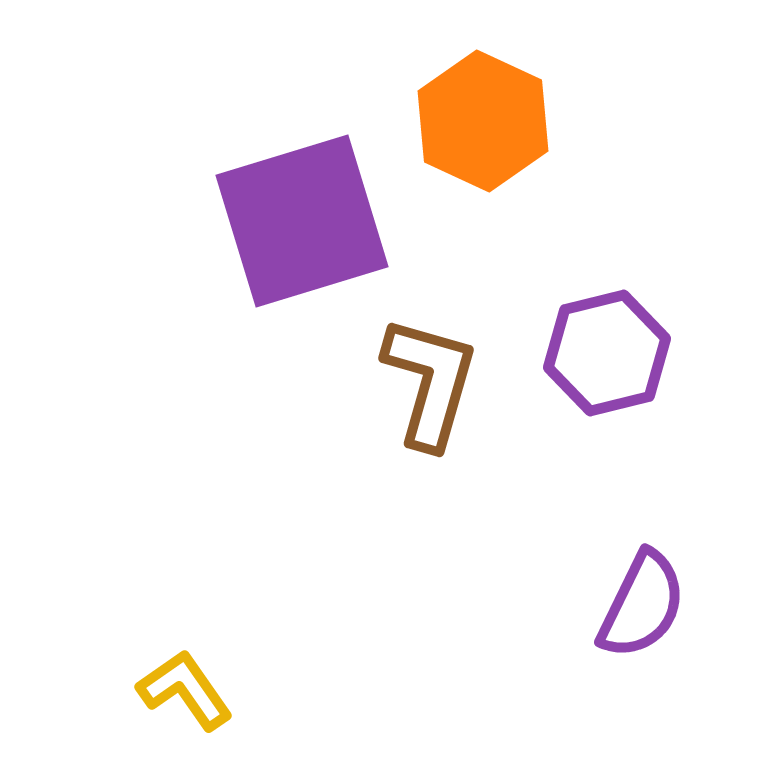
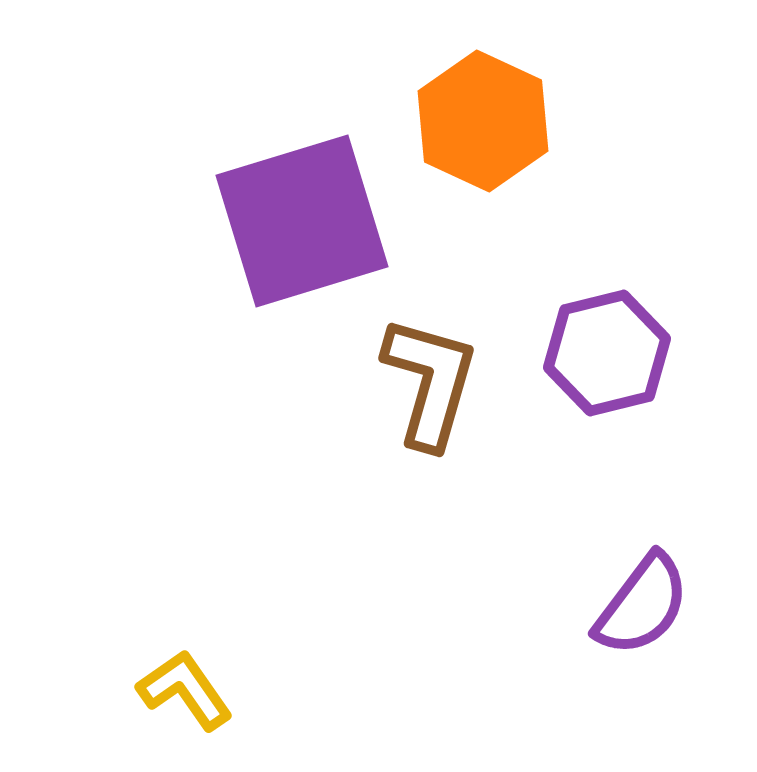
purple semicircle: rotated 11 degrees clockwise
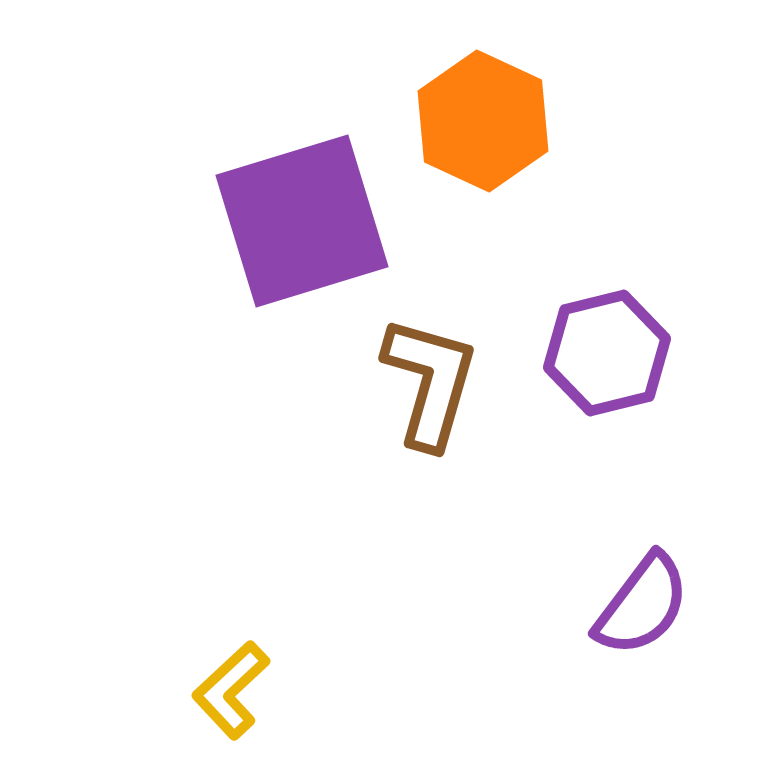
yellow L-shape: moved 46 px right; rotated 98 degrees counterclockwise
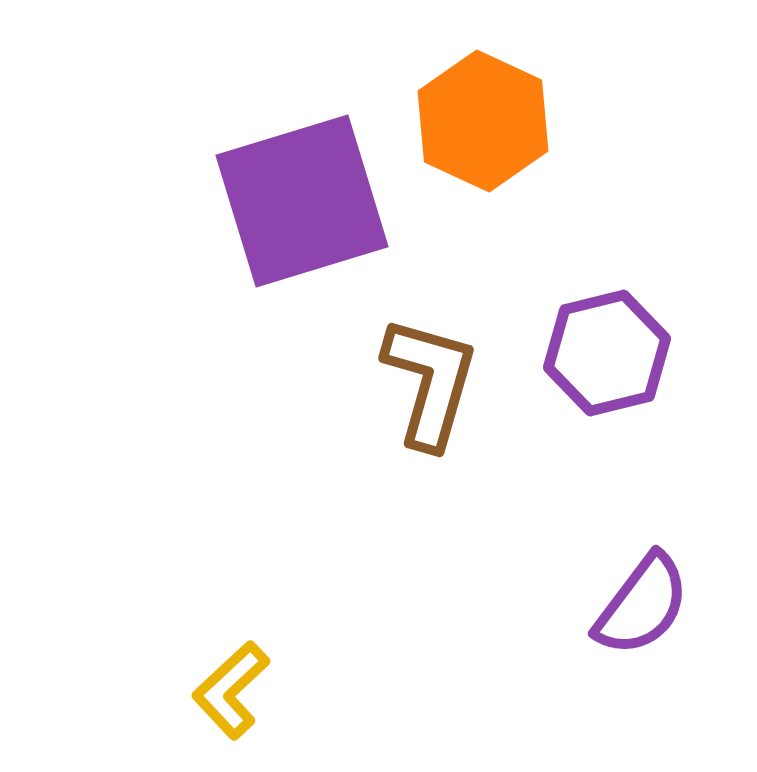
purple square: moved 20 px up
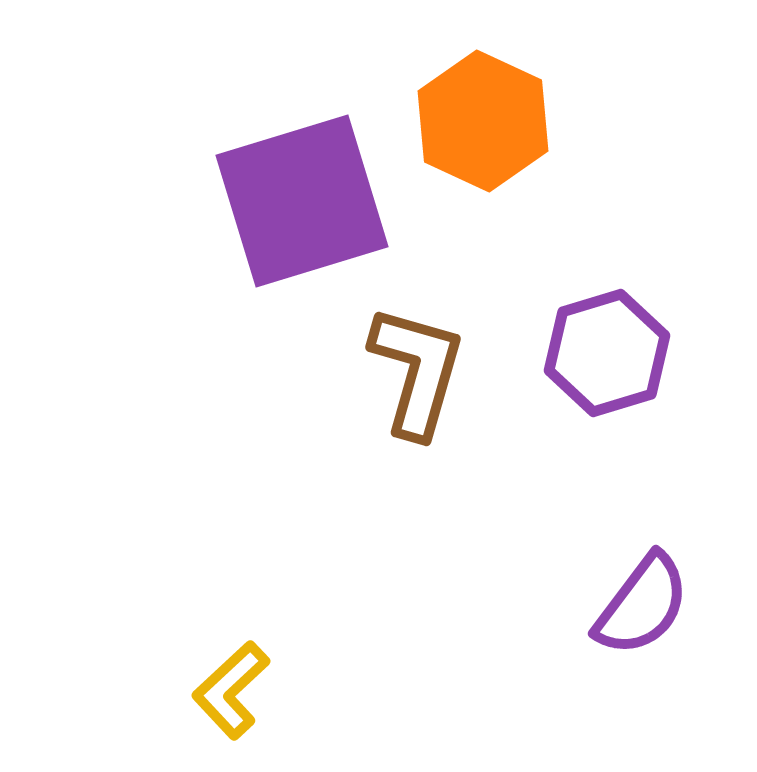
purple hexagon: rotated 3 degrees counterclockwise
brown L-shape: moved 13 px left, 11 px up
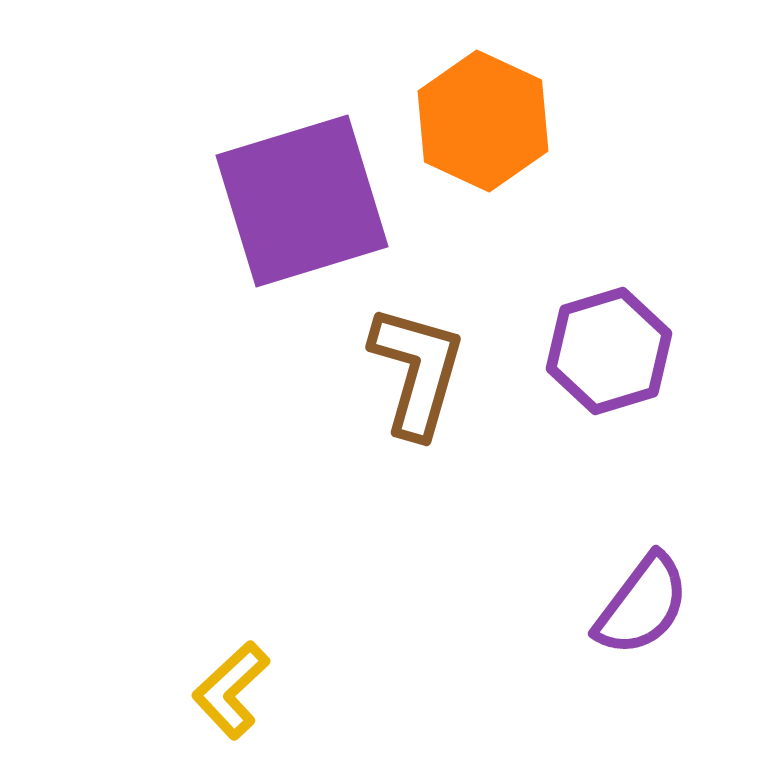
purple hexagon: moved 2 px right, 2 px up
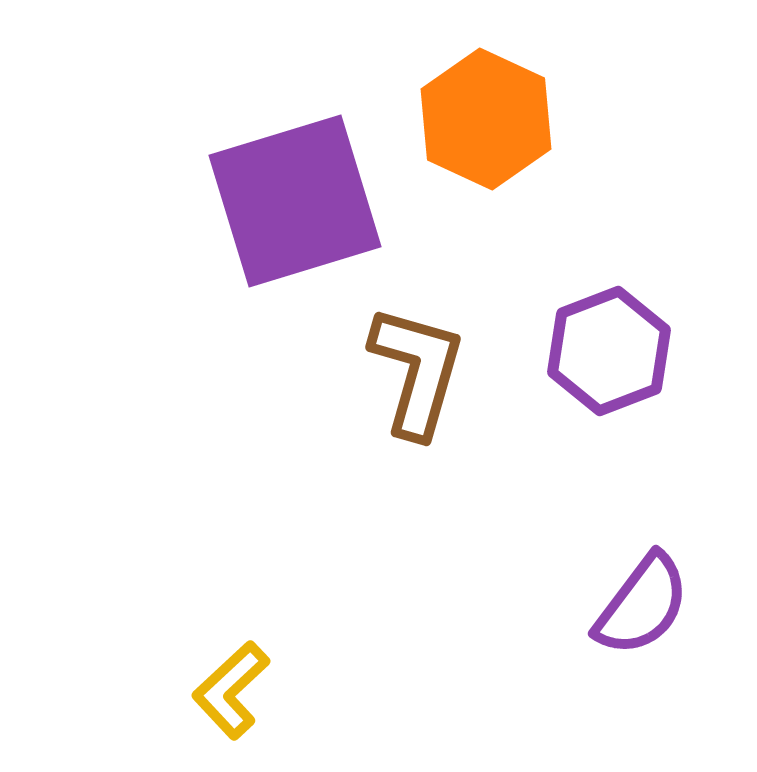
orange hexagon: moved 3 px right, 2 px up
purple square: moved 7 px left
purple hexagon: rotated 4 degrees counterclockwise
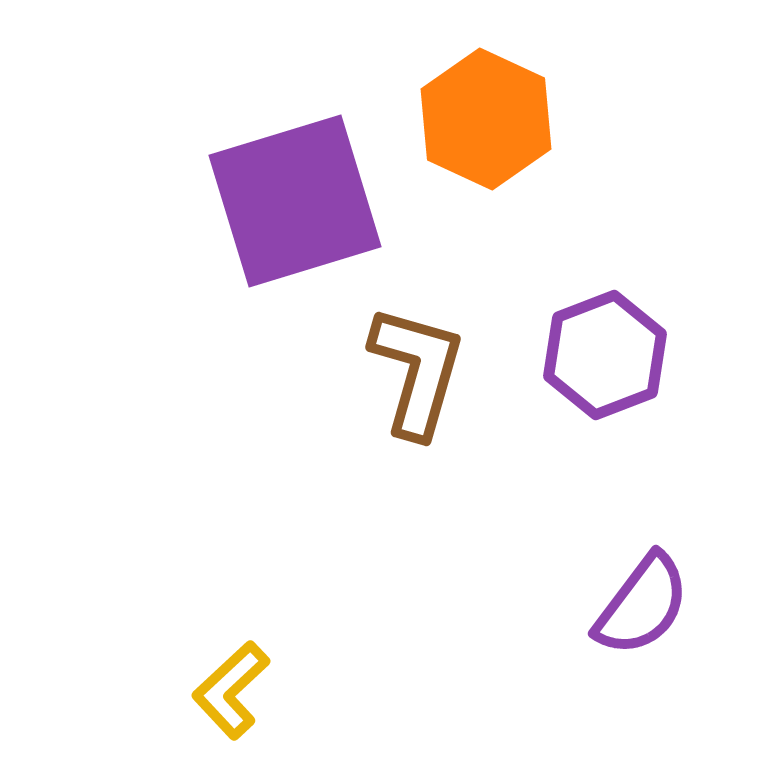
purple hexagon: moved 4 px left, 4 px down
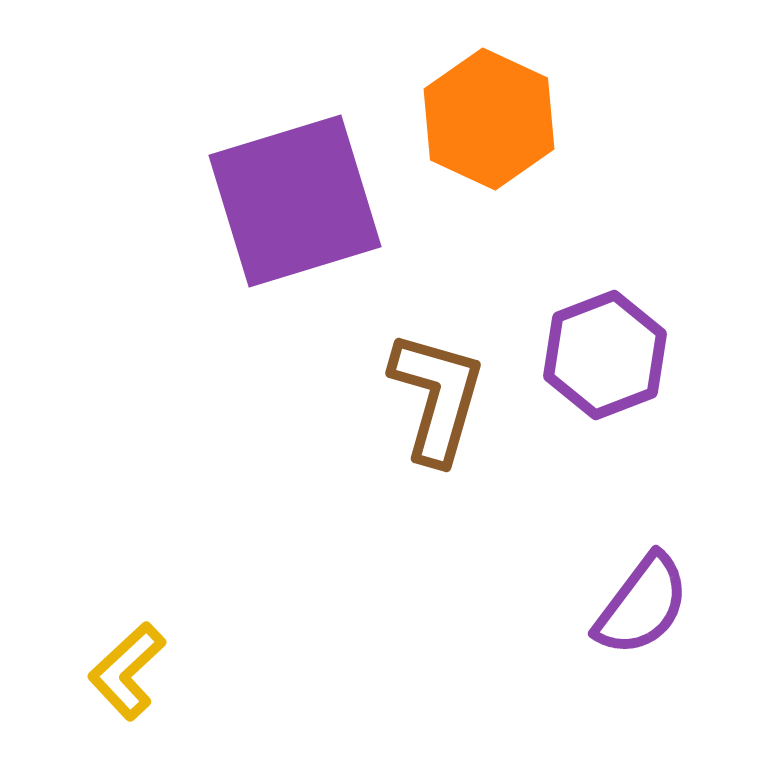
orange hexagon: moved 3 px right
brown L-shape: moved 20 px right, 26 px down
yellow L-shape: moved 104 px left, 19 px up
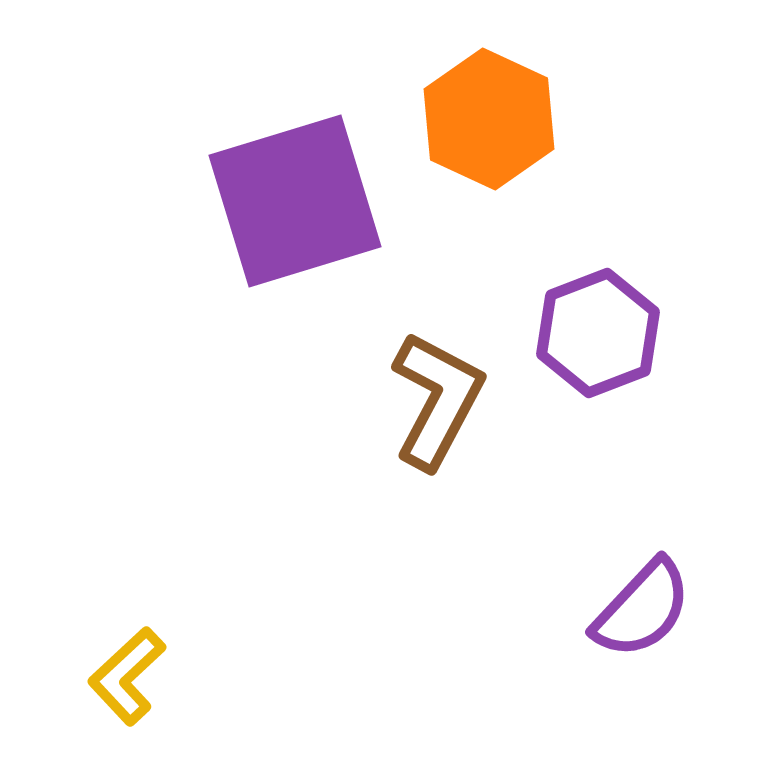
purple hexagon: moved 7 px left, 22 px up
brown L-shape: moved 3 px down; rotated 12 degrees clockwise
purple semicircle: moved 4 px down; rotated 6 degrees clockwise
yellow L-shape: moved 5 px down
